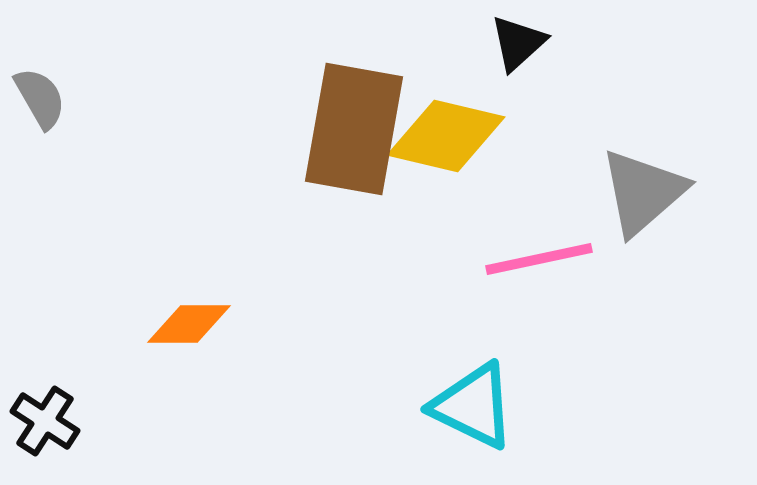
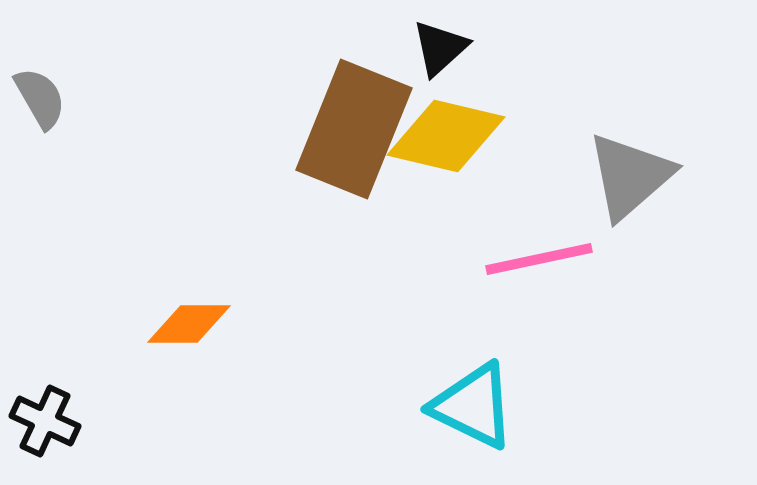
black triangle: moved 78 px left, 5 px down
brown rectangle: rotated 12 degrees clockwise
gray triangle: moved 13 px left, 16 px up
black cross: rotated 8 degrees counterclockwise
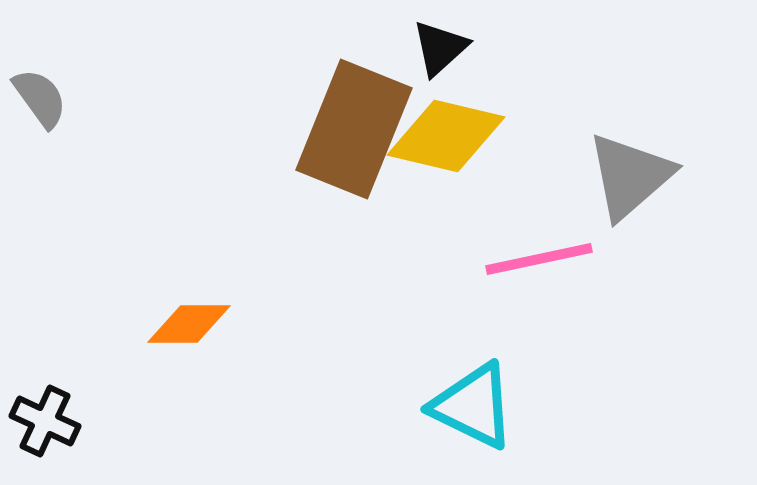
gray semicircle: rotated 6 degrees counterclockwise
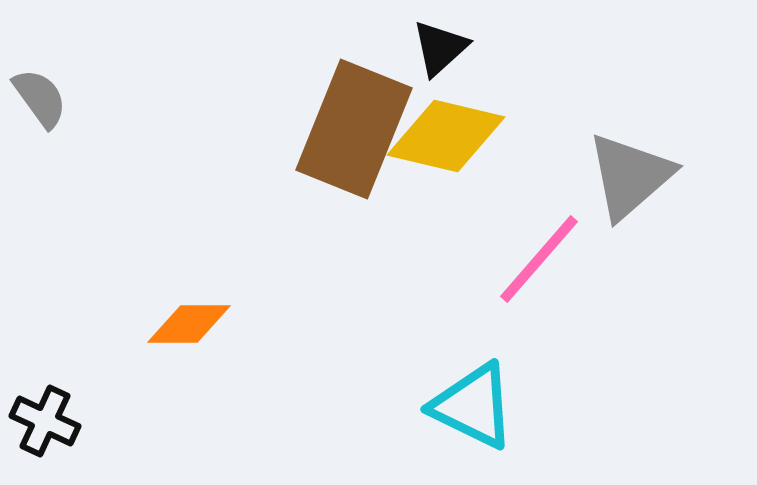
pink line: rotated 37 degrees counterclockwise
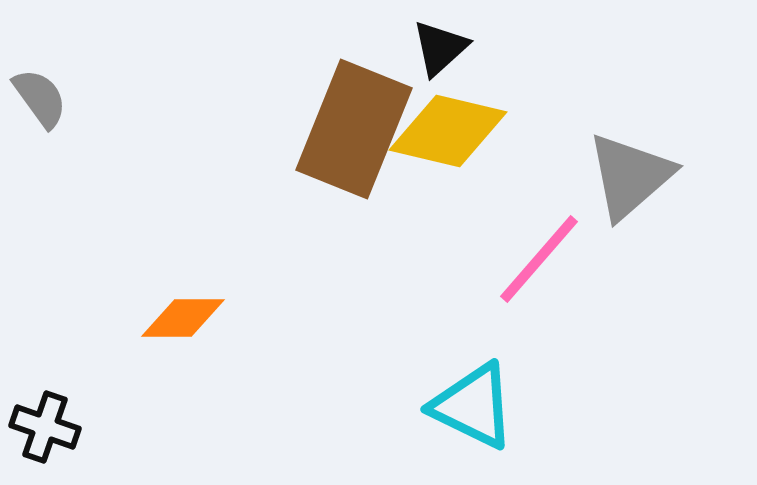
yellow diamond: moved 2 px right, 5 px up
orange diamond: moved 6 px left, 6 px up
black cross: moved 6 px down; rotated 6 degrees counterclockwise
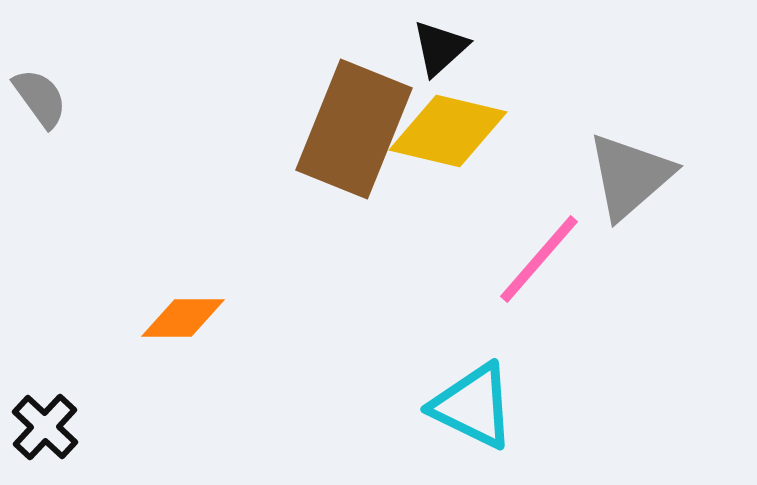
black cross: rotated 24 degrees clockwise
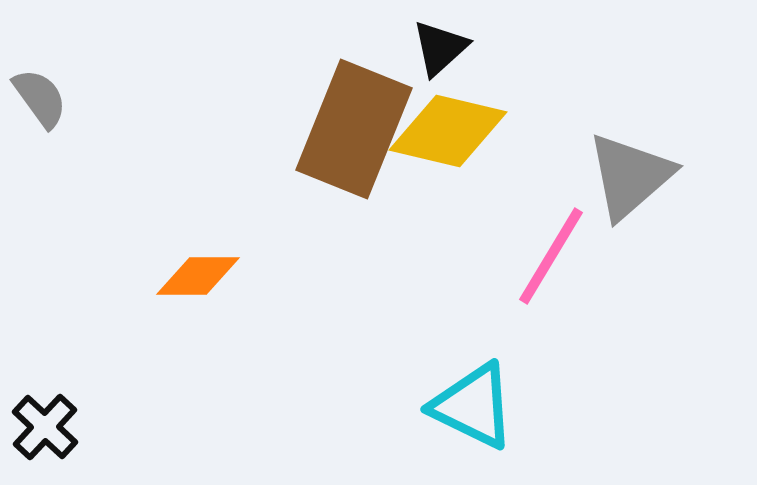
pink line: moved 12 px right, 3 px up; rotated 10 degrees counterclockwise
orange diamond: moved 15 px right, 42 px up
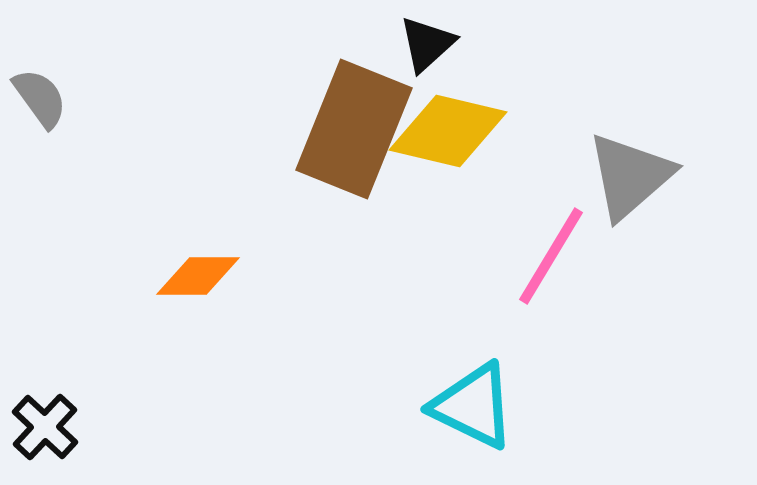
black triangle: moved 13 px left, 4 px up
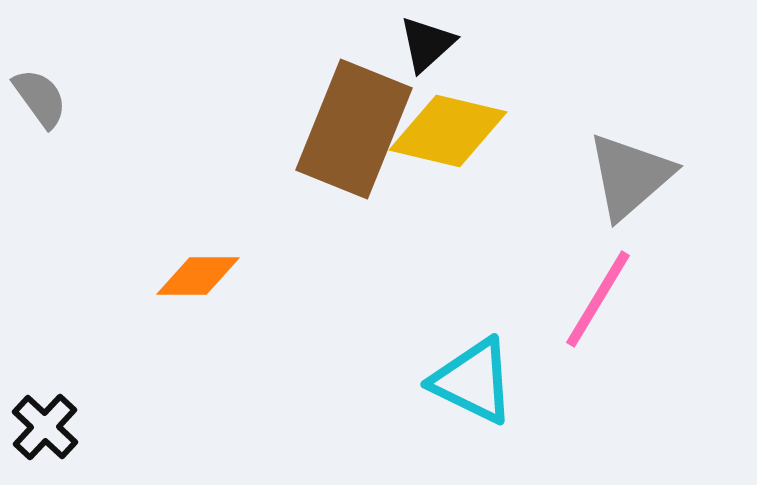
pink line: moved 47 px right, 43 px down
cyan triangle: moved 25 px up
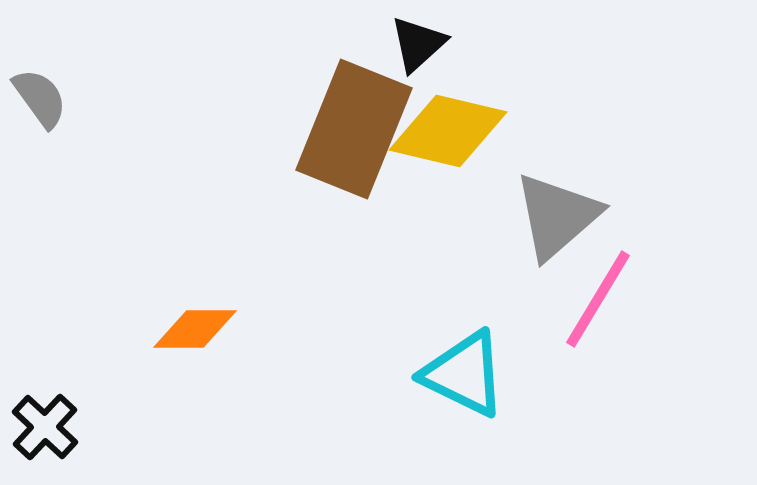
black triangle: moved 9 px left
gray triangle: moved 73 px left, 40 px down
orange diamond: moved 3 px left, 53 px down
cyan triangle: moved 9 px left, 7 px up
